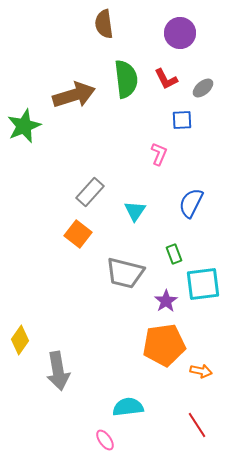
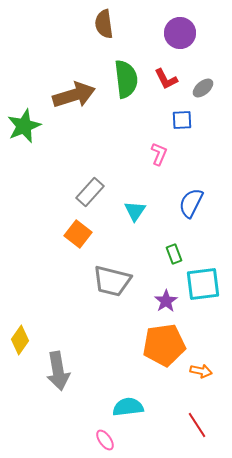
gray trapezoid: moved 13 px left, 8 px down
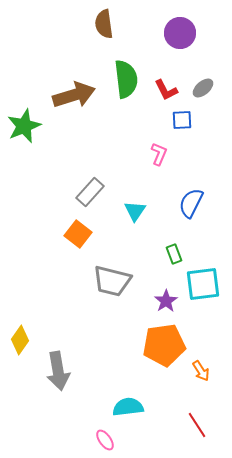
red L-shape: moved 11 px down
orange arrow: rotated 45 degrees clockwise
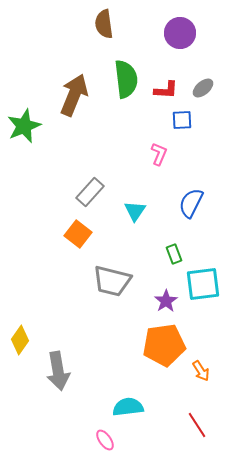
red L-shape: rotated 60 degrees counterclockwise
brown arrow: rotated 51 degrees counterclockwise
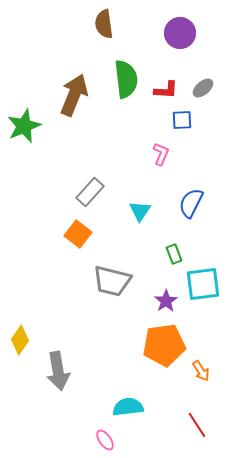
pink L-shape: moved 2 px right
cyan triangle: moved 5 px right
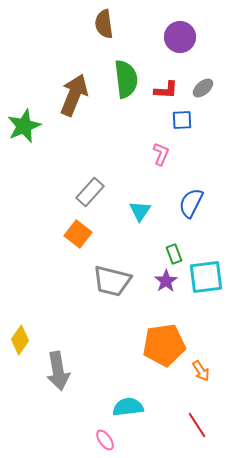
purple circle: moved 4 px down
cyan square: moved 3 px right, 7 px up
purple star: moved 20 px up
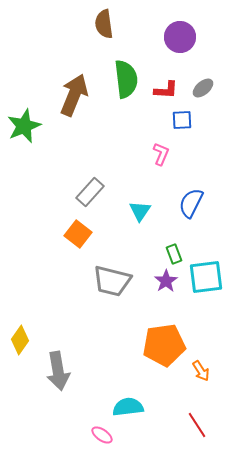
pink ellipse: moved 3 px left, 5 px up; rotated 20 degrees counterclockwise
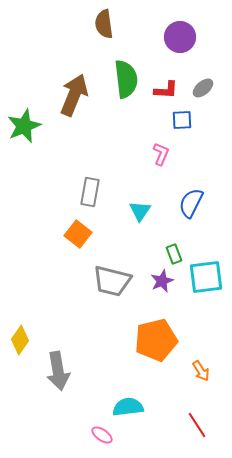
gray rectangle: rotated 32 degrees counterclockwise
purple star: moved 4 px left; rotated 10 degrees clockwise
orange pentagon: moved 8 px left, 5 px up; rotated 6 degrees counterclockwise
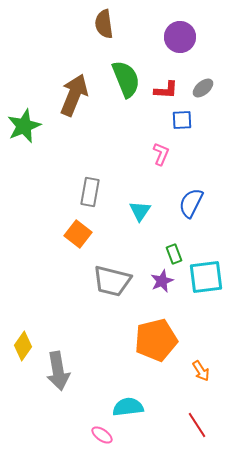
green semicircle: rotated 15 degrees counterclockwise
yellow diamond: moved 3 px right, 6 px down
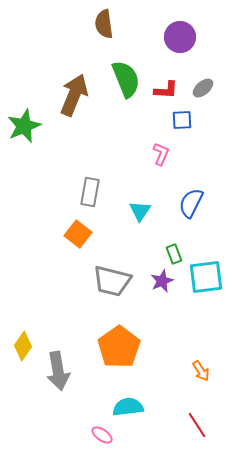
orange pentagon: moved 37 px left, 7 px down; rotated 21 degrees counterclockwise
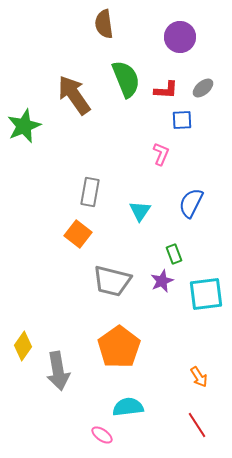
brown arrow: rotated 57 degrees counterclockwise
cyan square: moved 17 px down
orange arrow: moved 2 px left, 6 px down
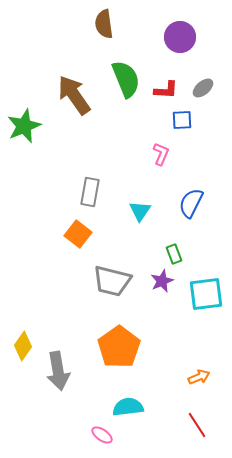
orange arrow: rotated 80 degrees counterclockwise
